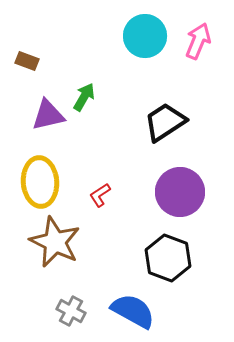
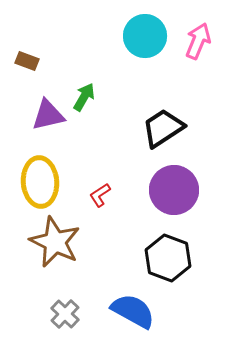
black trapezoid: moved 2 px left, 6 px down
purple circle: moved 6 px left, 2 px up
gray cross: moved 6 px left, 3 px down; rotated 16 degrees clockwise
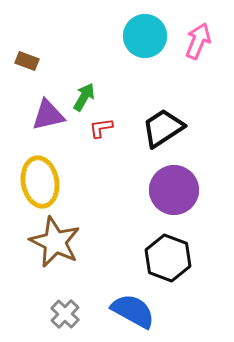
yellow ellipse: rotated 6 degrees counterclockwise
red L-shape: moved 1 px right, 67 px up; rotated 25 degrees clockwise
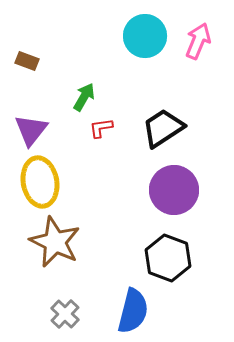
purple triangle: moved 17 px left, 15 px down; rotated 39 degrees counterclockwise
blue semicircle: rotated 75 degrees clockwise
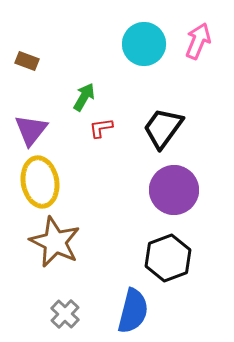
cyan circle: moved 1 px left, 8 px down
black trapezoid: rotated 21 degrees counterclockwise
black hexagon: rotated 18 degrees clockwise
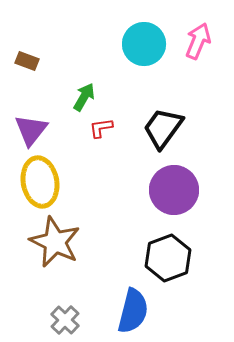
gray cross: moved 6 px down
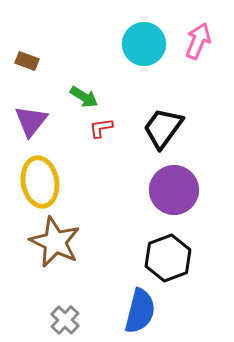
green arrow: rotated 92 degrees clockwise
purple triangle: moved 9 px up
blue semicircle: moved 7 px right
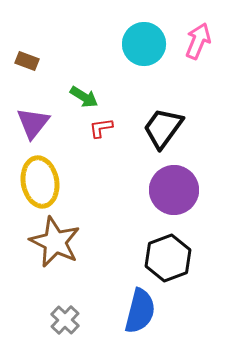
purple triangle: moved 2 px right, 2 px down
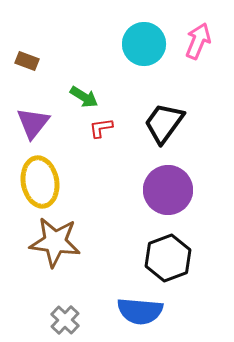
black trapezoid: moved 1 px right, 5 px up
purple circle: moved 6 px left
brown star: rotated 18 degrees counterclockwise
blue semicircle: rotated 81 degrees clockwise
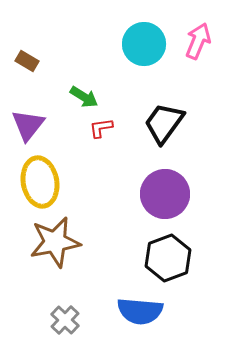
brown rectangle: rotated 10 degrees clockwise
purple triangle: moved 5 px left, 2 px down
purple circle: moved 3 px left, 4 px down
brown star: rotated 18 degrees counterclockwise
